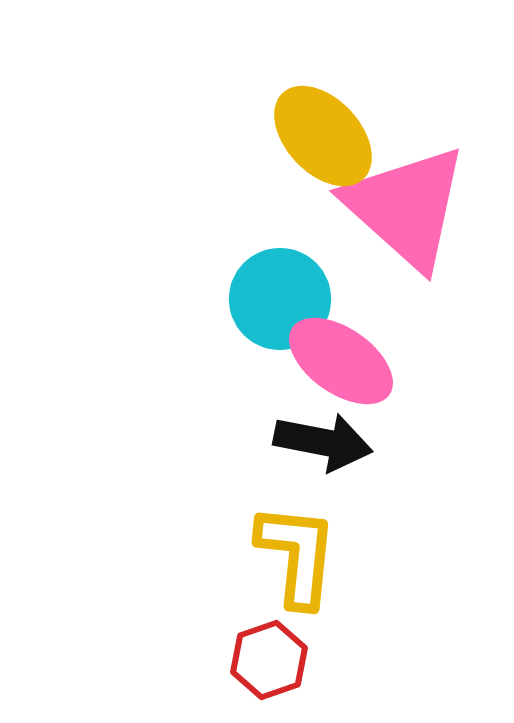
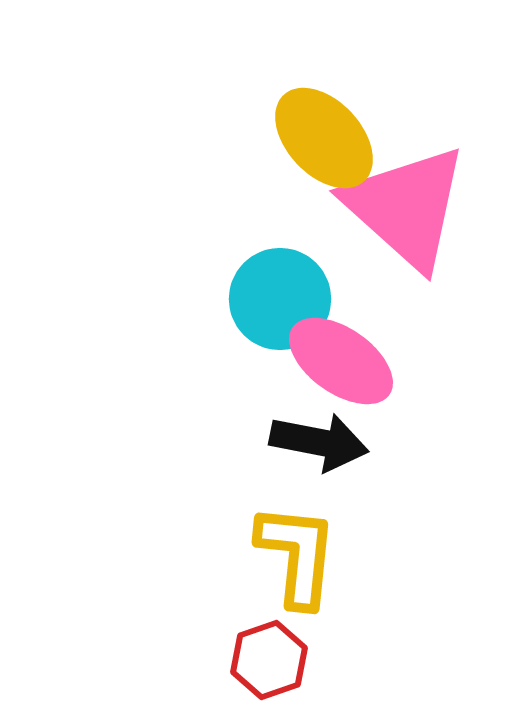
yellow ellipse: moved 1 px right, 2 px down
black arrow: moved 4 px left
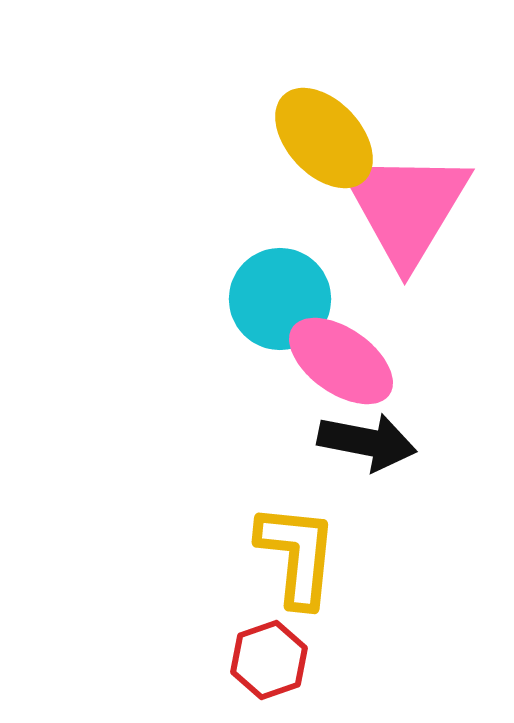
pink triangle: rotated 19 degrees clockwise
black arrow: moved 48 px right
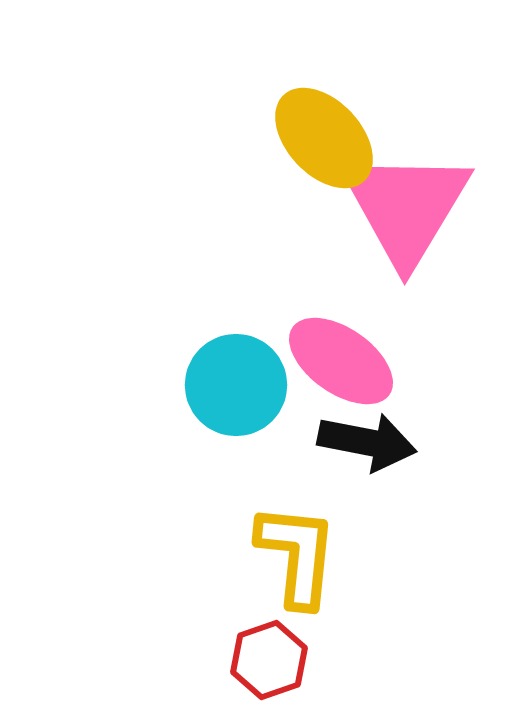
cyan circle: moved 44 px left, 86 px down
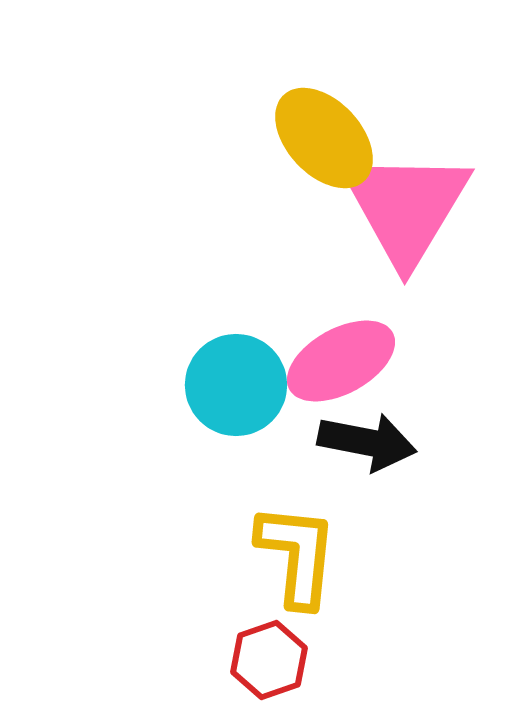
pink ellipse: rotated 64 degrees counterclockwise
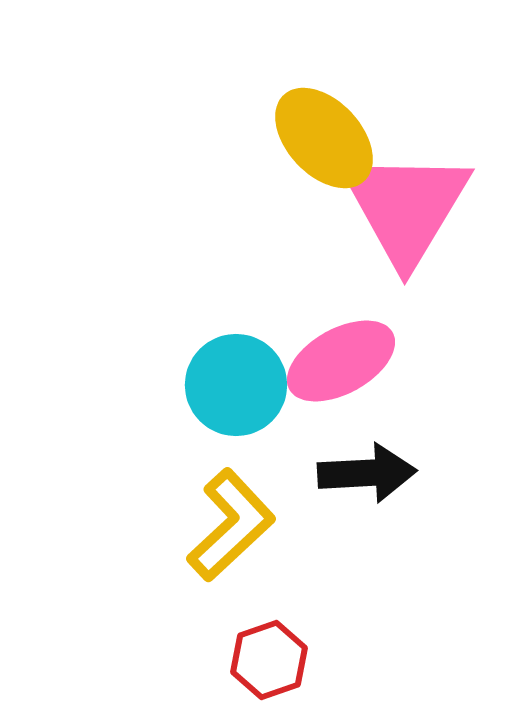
black arrow: moved 31 px down; rotated 14 degrees counterclockwise
yellow L-shape: moved 66 px left, 30 px up; rotated 41 degrees clockwise
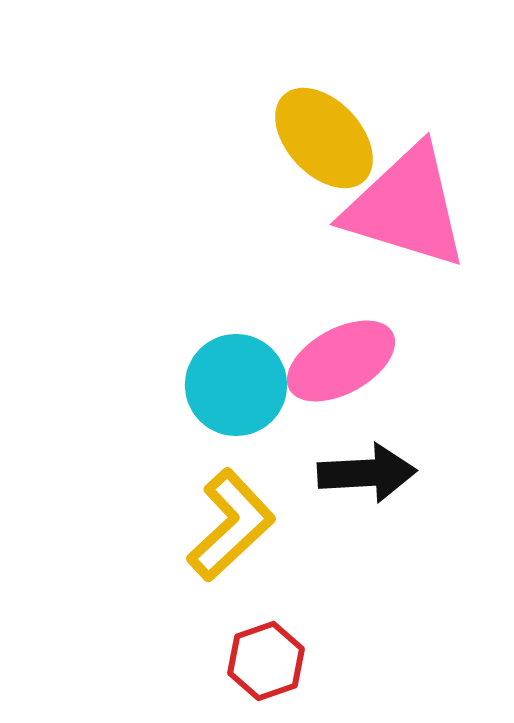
pink triangle: rotated 44 degrees counterclockwise
red hexagon: moved 3 px left, 1 px down
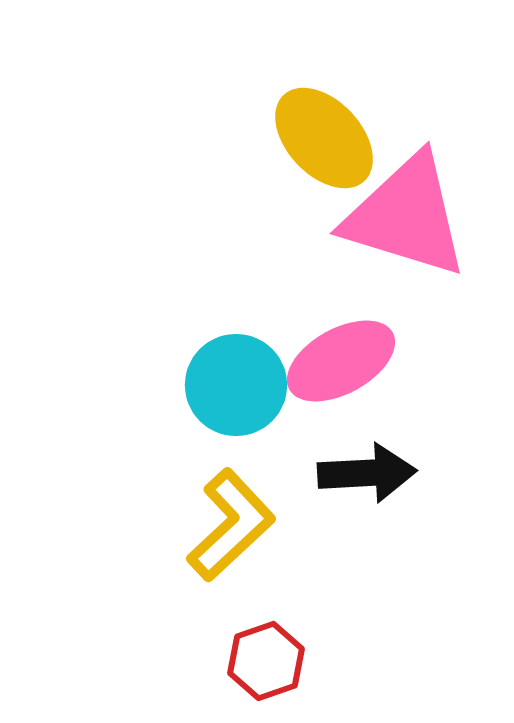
pink triangle: moved 9 px down
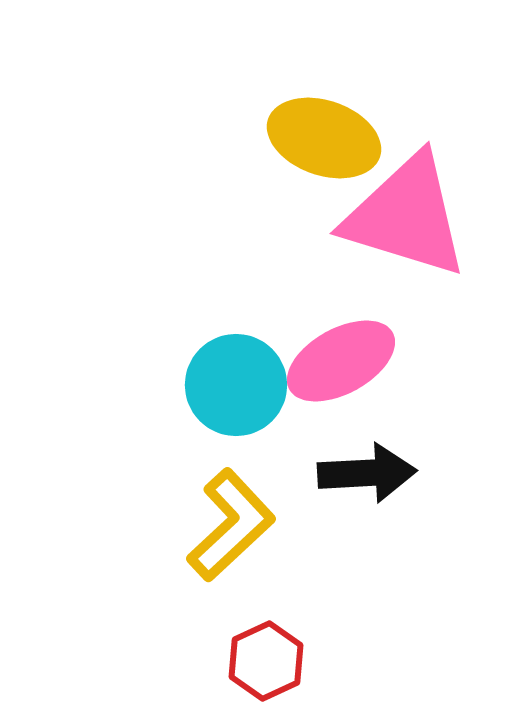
yellow ellipse: rotated 28 degrees counterclockwise
red hexagon: rotated 6 degrees counterclockwise
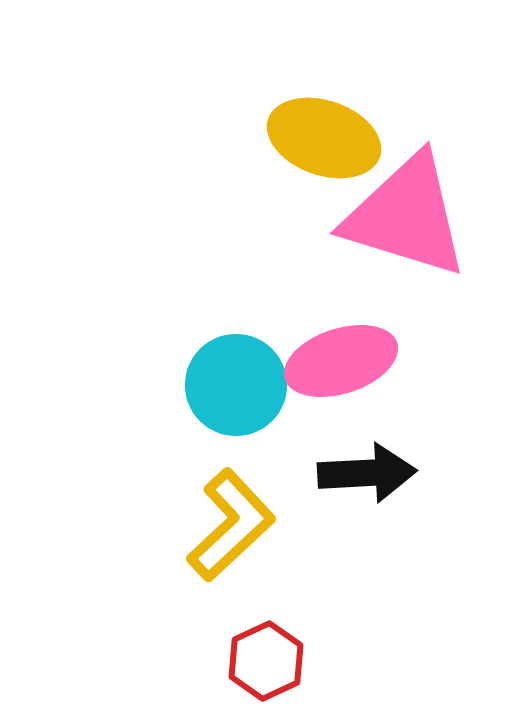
pink ellipse: rotated 11 degrees clockwise
